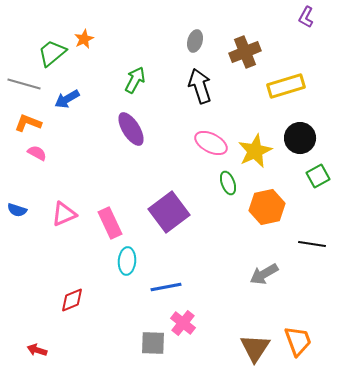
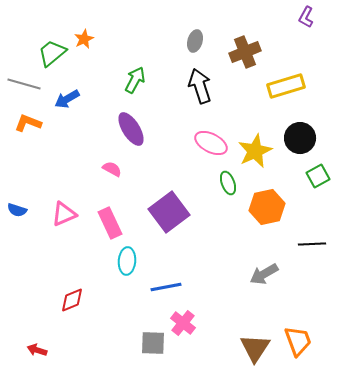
pink semicircle: moved 75 px right, 16 px down
black line: rotated 12 degrees counterclockwise
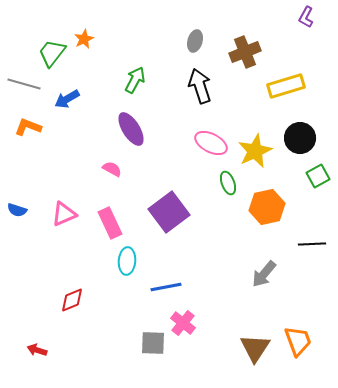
green trapezoid: rotated 12 degrees counterclockwise
orange L-shape: moved 4 px down
gray arrow: rotated 20 degrees counterclockwise
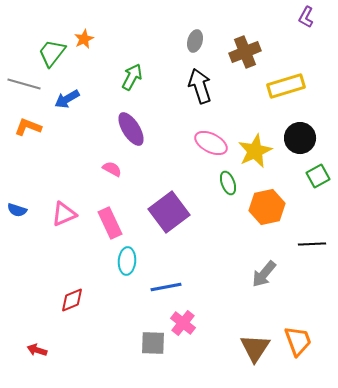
green arrow: moved 3 px left, 3 px up
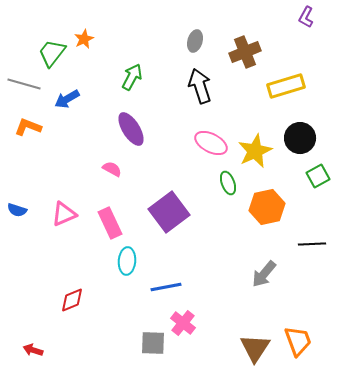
red arrow: moved 4 px left
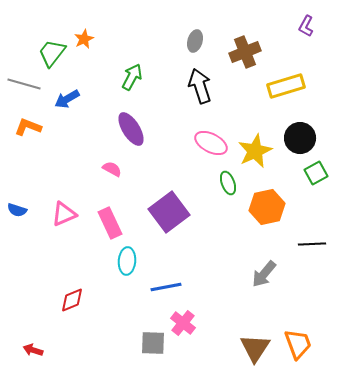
purple L-shape: moved 9 px down
green square: moved 2 px left, 3 px up
orange trapezoid: moved 3 px down
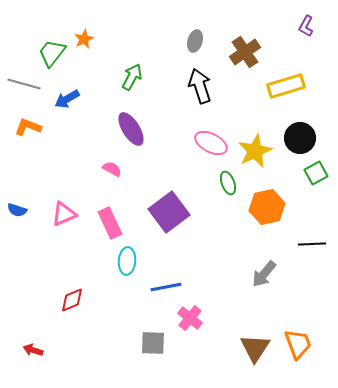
brown cross: rotated 12 degrees counterclockwise
pink cross: moved 7 px right, 5 px up
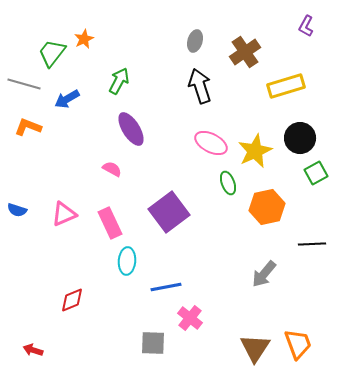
green arrow: moved 13 px left, 4 px down
